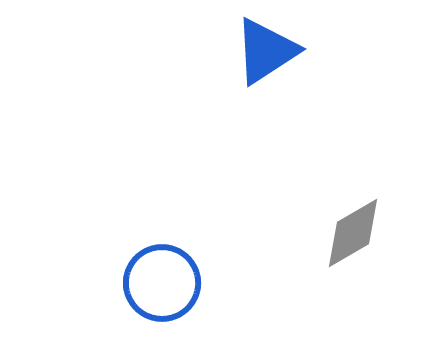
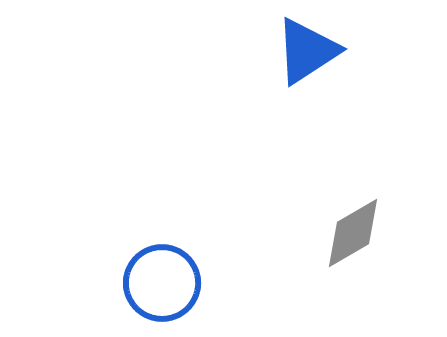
blue triangle: moved 41 px right
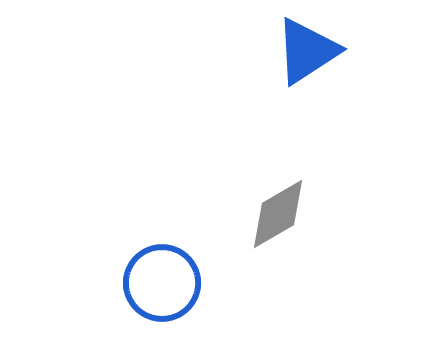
gray diamond: moved 75 px left, 19 px up
